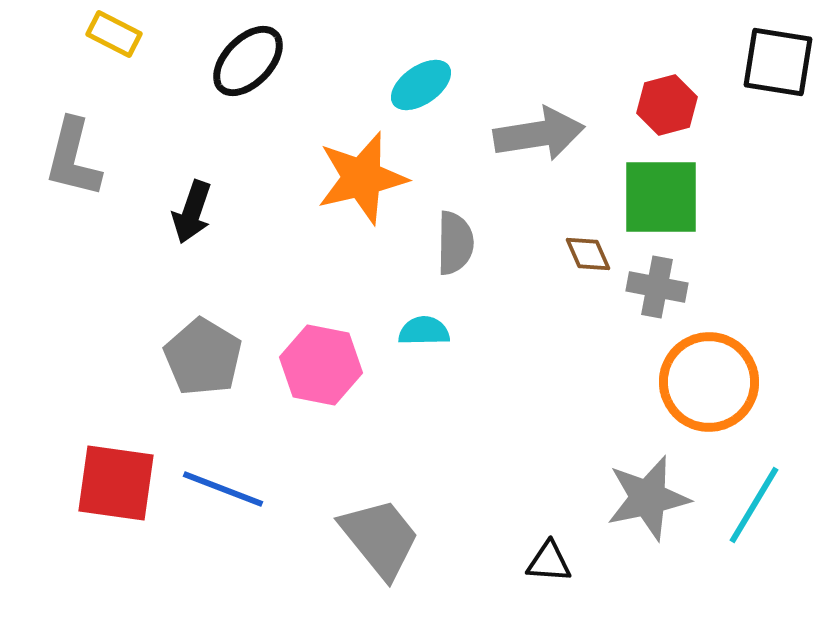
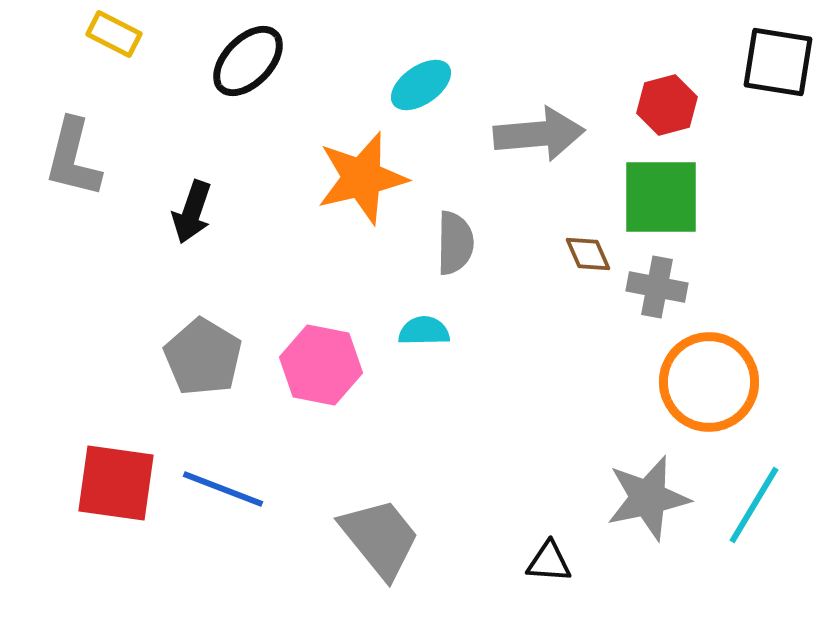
gray arrow: rotated 4 degrees clockwise
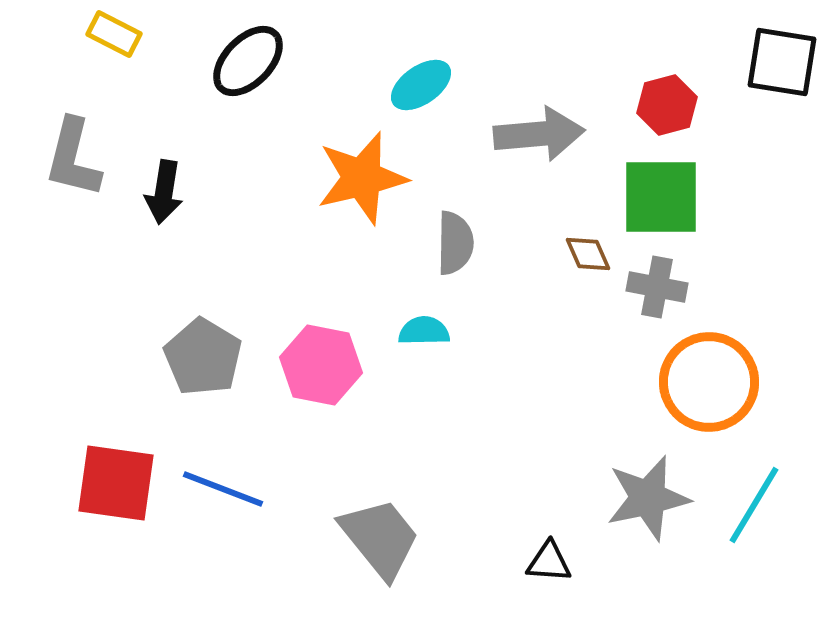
black square: moved 4 px right
black arrow: moved 28 px left, 20 px up; rotated 10 degrees counterclockwise
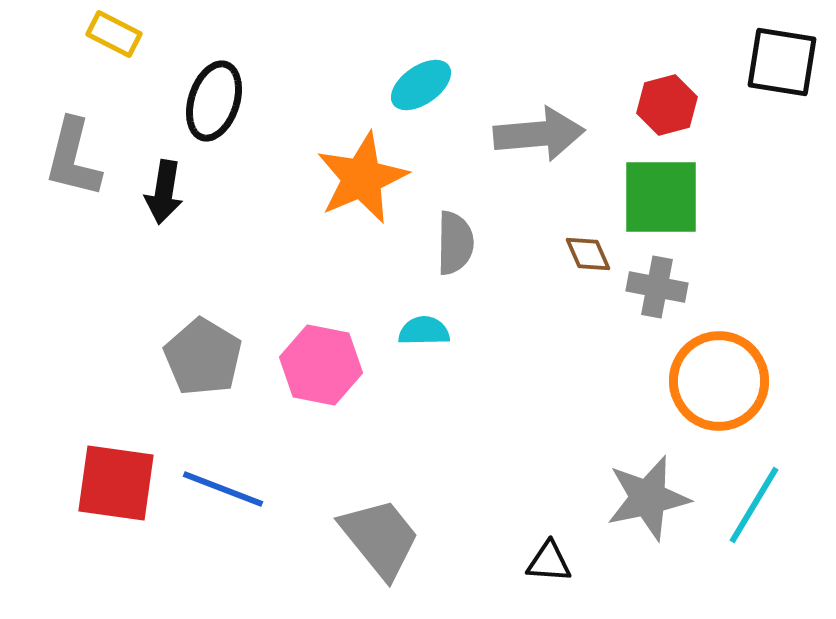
black ellipse: moved 34 px left, 40 px down; rotated 26 degrees counterclockwise
orange star: rotated 10 degrees counterclockwise
orange circle: moved 10 px right, 1 px up
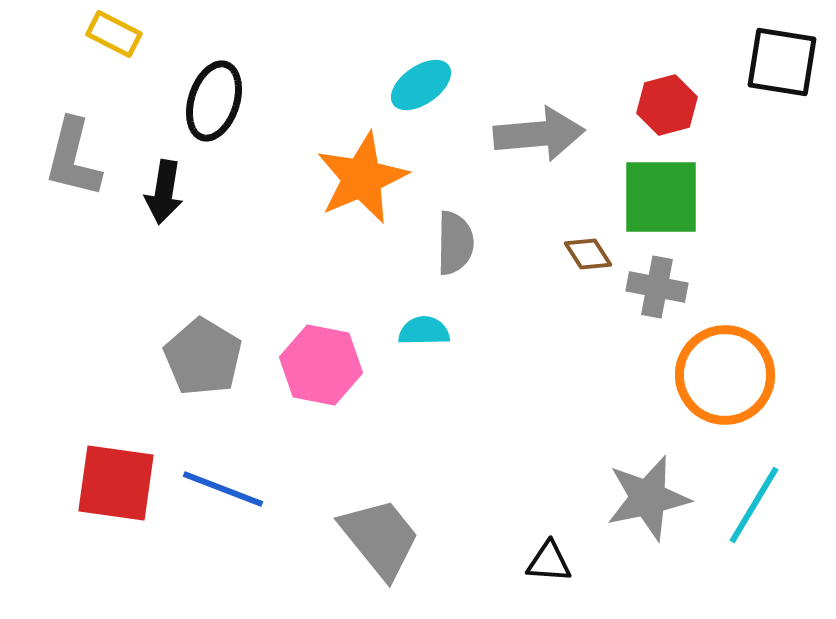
brown diamond: rotated 9 degrees counterclockwise
orange circle: moved 6 px right, 6 px up
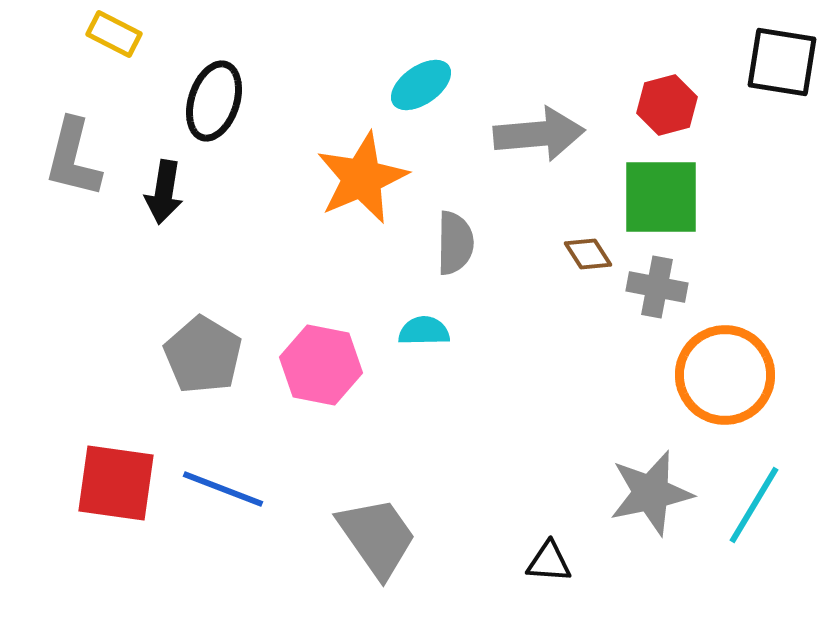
gray pentagon: moved 2 px up
gray star: moved 3 px right, 5 px up
gray trapezoid: moved 3 px left, 1 px up; rotated 4 degrees clockwise
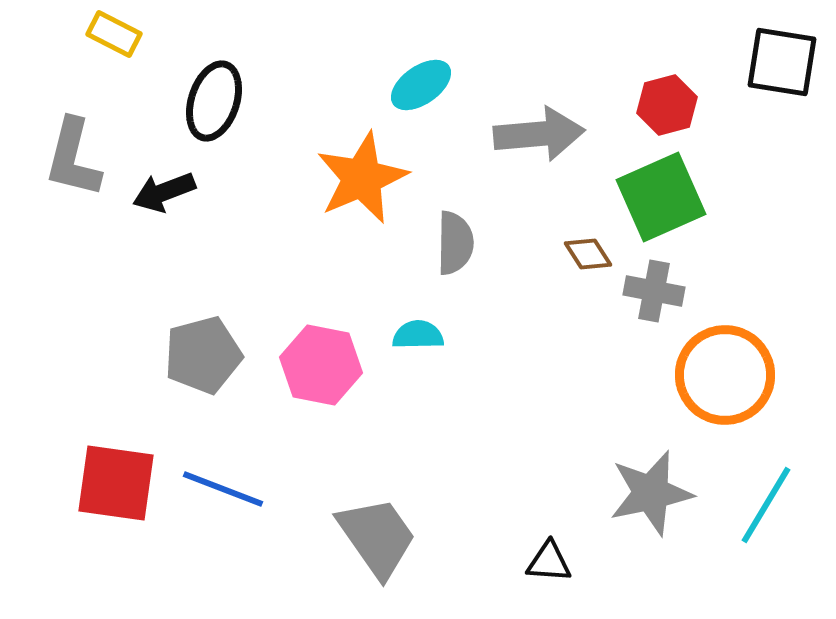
black arrow: rotated 60 degrees clockwise
green square: rotated 24 degrees counterclockwise
gray cross: moved 3 px left, 4 px down
cyan semicircle: moved 6 px left, 4 px down
gray pentagon: rotated 26 degrees clockwise
cyan line: moved 12 px right
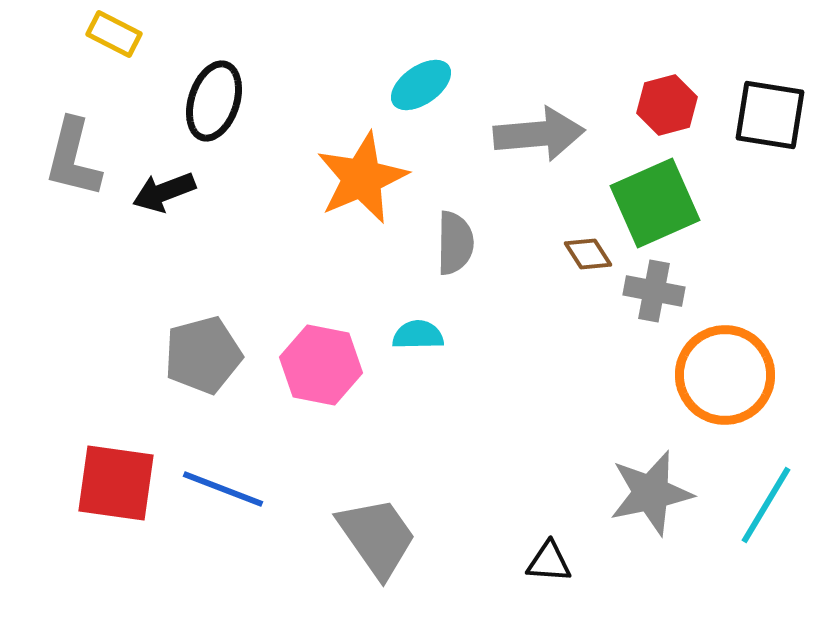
black square: moved 12 px left, 53 px down
green square: moved 6 px left, 6 px down
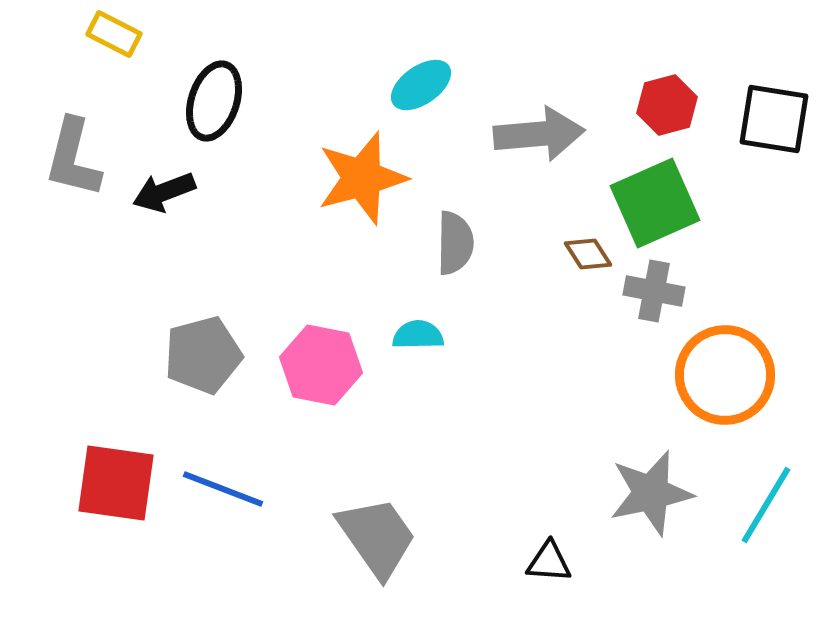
black square: moved 4 px right, 4 px down
orange star: rotated 8 degrees clockwise
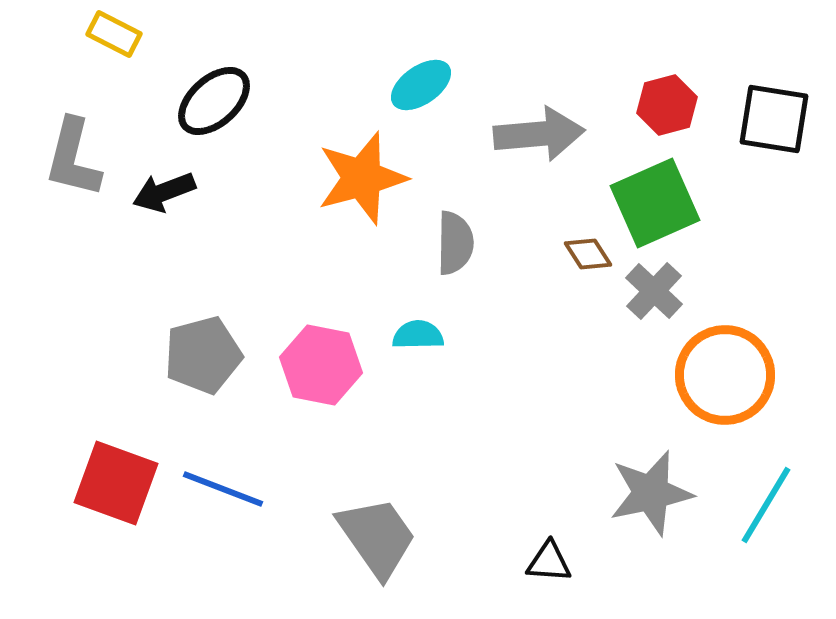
black ellipse: rotated 30 degrees clockwise
gray cross: rotated 32 degrees clockwise
red square: rotated 12 degrees clockwise
